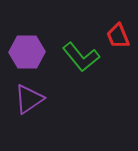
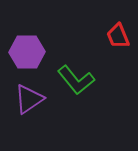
green L-shape: moved 5 px left, 23 px down
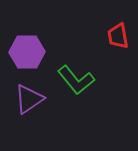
red trapezoid: rotated 12 degrees clockwise
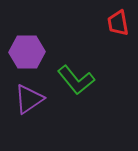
red trapezoid: moved 13 px up
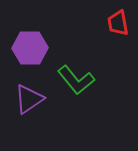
purple hexagon: moved 3 px right, 4 px up
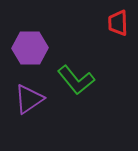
red trapezoid: rotated 8 degrees clockwise
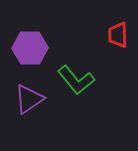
red trapezoid: moved 12 px down
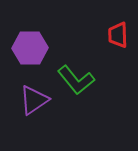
purple triangle: moved 5 px right, 1 px down
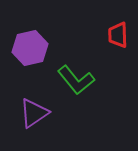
purple hexagon: rotated 12 degrees counterclockwise
purple triangle: moved 13 px down
